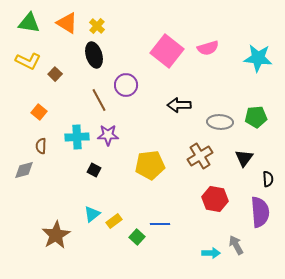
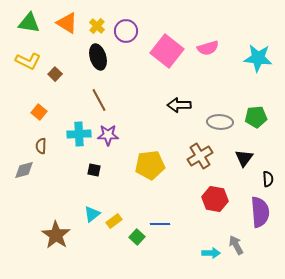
black ellipse: moved 4 px right, 2 px down
purple circle: moved 54 px up
cyan cross: moved 2 px right, 3 px up
black square: rotated 16 degrees counterclockwise
brown star: rotated 8 degrees counterclockwise
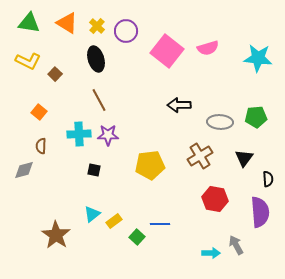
black ellipse: moved 2 px left, 2 px down
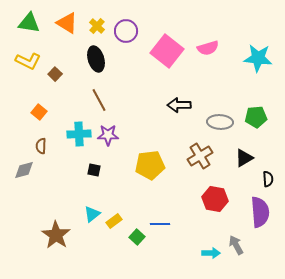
black triangle: rotated 24 degrees clockwise
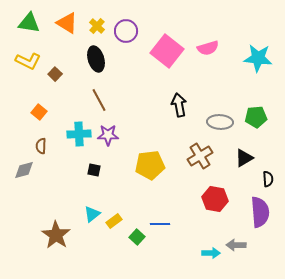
black arrow: rotated 80 degrees clockwise
gray arrow: rotated 60 degrees counterclockwise
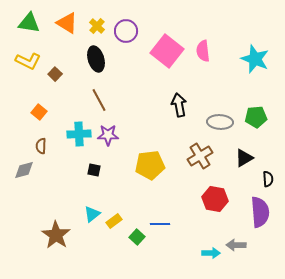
pink semicircle: moved 5 px left, 3 px down; rotated 100 degrees clockwise
cyan star: moved 3 px left, 1 px down; rotated 16 degrees clockwise
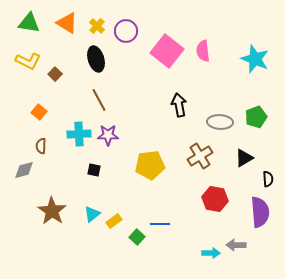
green pentagon: rotated 15 degrees counterclockwise
brown star: moved 4 px left, 24 px up
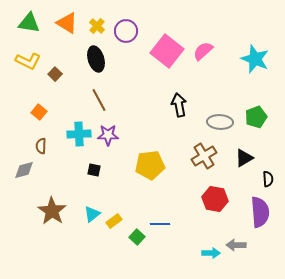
pink semicircle: rotated 55 degrees clockwise
brown cross: moved 4 px right
